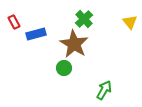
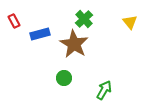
red rectangle: moved 1 px up
blue rectangle: moved 4 px right
green circle: moved 10 px down
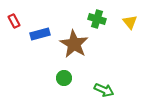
green cross: moved 13 px right; rotated 30 degrees counterclockwise
green arrow: rotated 84 degrees clockwise
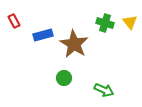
green cross: moved 8 px right, 4 px down
blue rectangle: moved 3 px right, 1 px down
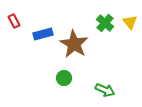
green cross: rotated 24 degrees clockwise
blue rectangle: moved 1 px up
green arrow: moved 1 px right
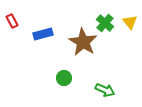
red rectangle: moved 2 px left
brown star: moved 9 px right, 2 px up
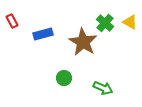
yellow triangle: rotated 21 degrees counterclockwise
green arrow: moved 2 px left, 2 px up
